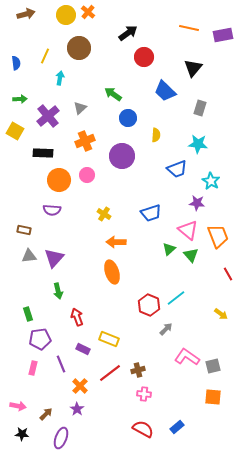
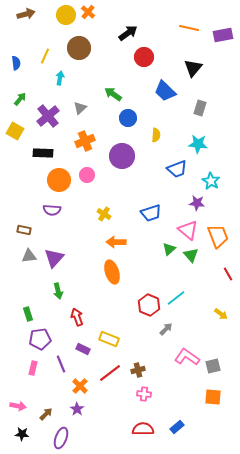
green arrow at (20, 99): rotated 48 degrees counterclockwise
red semicircle at (143, 429): rotated 30 degrees counterclockwise
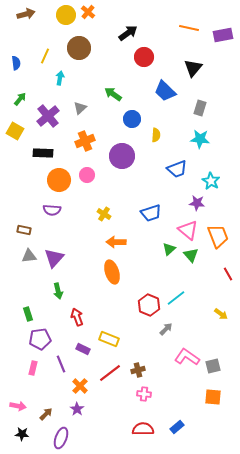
blue circle at (128, 118): moved 4 px right, 1 px down
cyan star at (198, 144): moved 2 px right, 5 px up
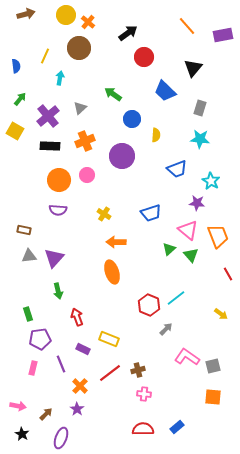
orange cross at (88, 12): moved 10 px down
orange line at (189, 28): moved 2 px left, 2 px up; rotated 36 degrees clockwise
blue semicircle at (16, 63): moved 3 px down
black rectangle at (43, 153): moved 7 px right, 7 px up
purple semicircle at (52, 210): moved 6 px right
black star at (22, 434): rotated 24 degrees clockwise
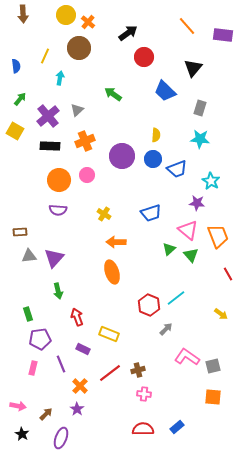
brown arrow at (26, 14): moved 3 px left; rotated 102 degrees clockwise
purple rectangle at (223, 35): rotated 18 degrees clockwise
gray triangle at (80, 108): moved 3 px left, 2 px down
blue circle at (132, 119): moved 21 px right, 40 px down
brown rectangle at (24, 230): moved 4 px left, 2 px down; rotated 16 degrees counterclockwise
yellow rectangle at (109, 339): moved 5 px up
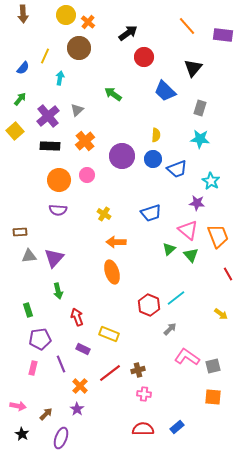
blue semicircle at (16, 66): moved 7 px right, 2 px down; rotated 48 degrees clockwise
yellow square at (15, 131): rotated 18 degrees clockwise
orange cross at (85, 141): rotated 18 degrees counterclockwise
green rectangle at (28, 314): moved 4 px up
gray arrow at (166, 329): moved 4 px right
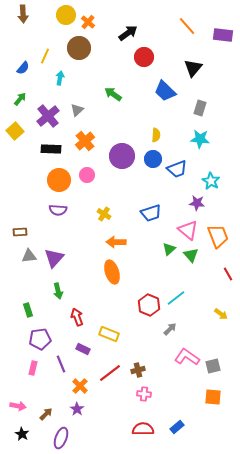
black rectangle at (50, 146): moved 1 px right, 3 px down
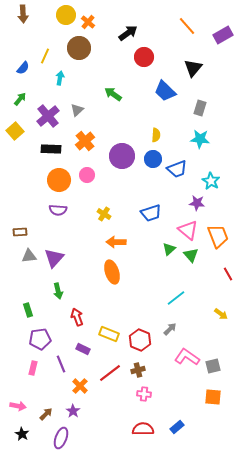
purple rectangle at (223, 35): rotated 36 degrees counterclockwise
red hexagon at (149, 305): moved 9 px left, 35 px down
purple star at (77, 409): moved 4 px left, 2 px down
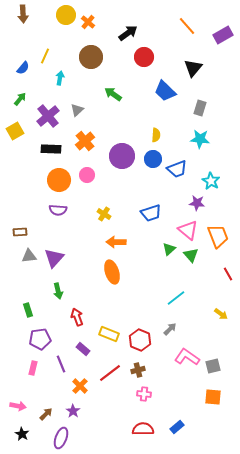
brown circle at (79, 48): moved 12 px right, 9 px down
yellow square at (15, 131): rotated 12 degrees clockwise
purple rectangle at (83, 349): rotated 16 degrees clockwise
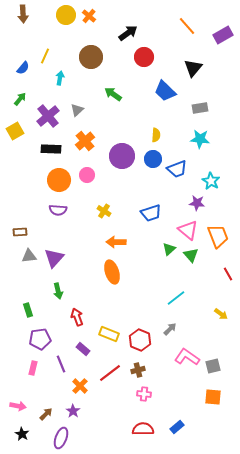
orange cross at (88, 22): moved 1 px right, 6 px up
gray rectangle at (200, 108): rotated 63 degrees clockwise
yellow cross at (104, 214): moved 3 px up
